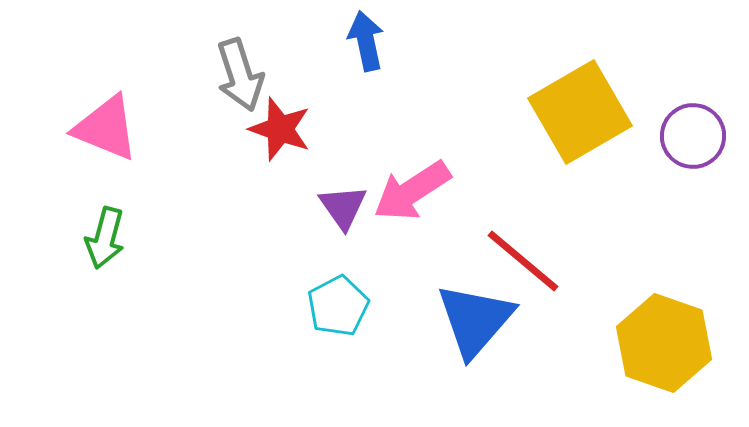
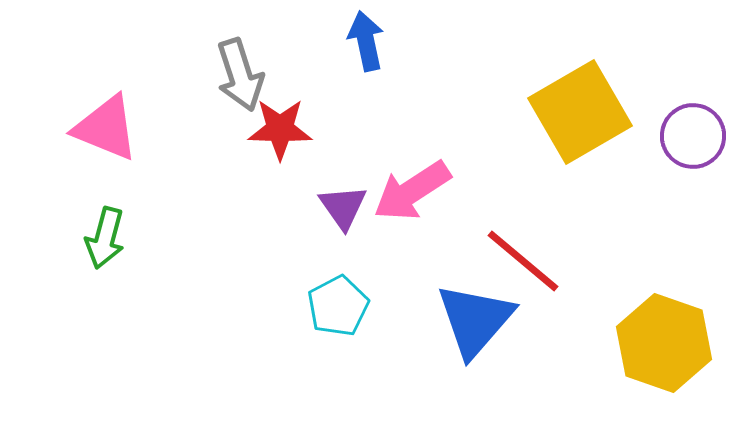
red star: rotated 18 degrees counterclockwise
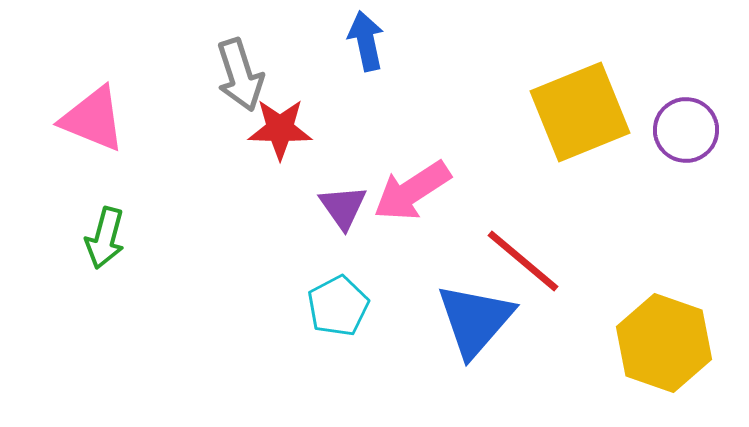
yellow square: rotated 8 degrees clockwise
pink triangle: moved 13 px left, 9 px up
purple circle: moved 7 px left, 6 px up
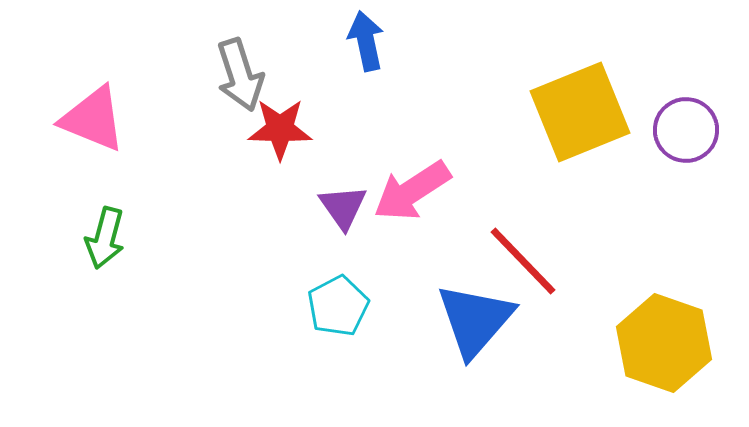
red line: rotated 6 degrees clockwise
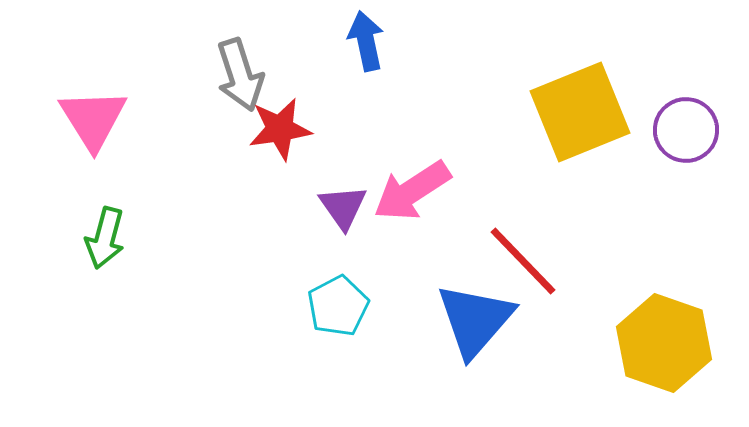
pink triangle: rotated 36 degrees clockwise
red star: rotated 10 degrees counterclockwise
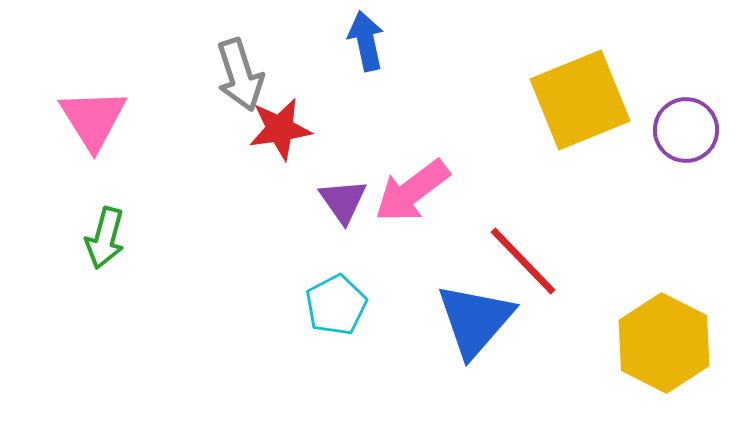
yellow square: moved 12 px up
pink arrow: rotated 4 degrees counterclockwise
purple triangle: moved 6 px up
cyan pentagon: moved 2 px left, 1 px up
yellow hexagon: rotated 8 degrees clockwise
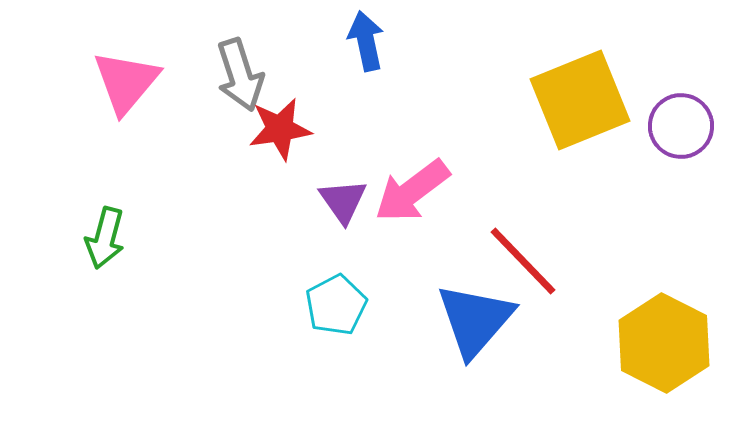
pink triangle: moved 33 px right, 37 px up; rotated 12 degrees clockwise
purple circle: moved 5 px left, 4 px up
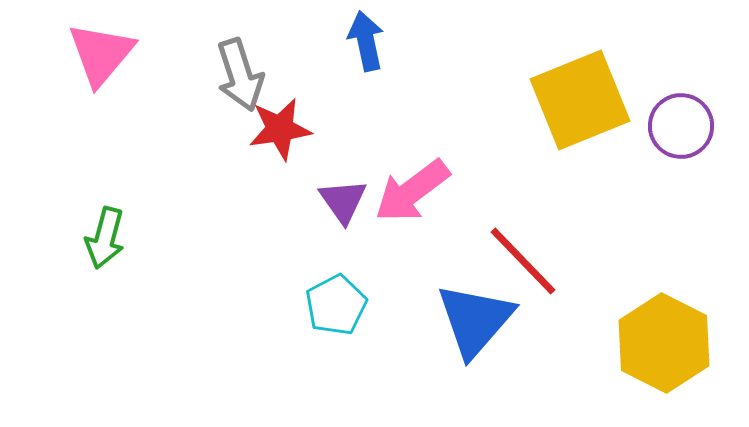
pink triangle: moved 25 px left, 28 px up
